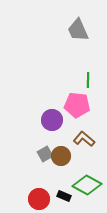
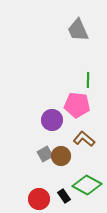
black rectangle: rotated 32 degrees clockwise
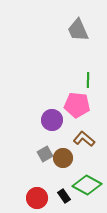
brown circle: moved 2 px right, 2 px down
red circle: moved 2 px left, 1 px up
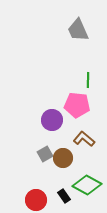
red circle: moved 1 px left, 2 px down
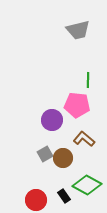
gray trapezoid: rotated 80 degrees counterclockwise
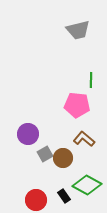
green line: moved 3 px right
purple circle: moved 24 px left, 14 px down
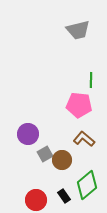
pink pentagon: moved 2 px right
brown circle: moved 1 px left, 2 px down
green diamond: rotated 68 degrees counterclockwise
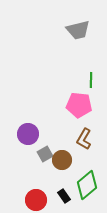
brown L-shape: rotated 100 degrees counterclockwise
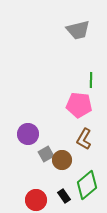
gray square: moved 1 px right
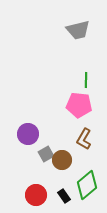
green line: moved 5 px left
red circle: moved 5 px up
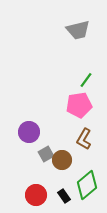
green line: rotated 35 degrees clockwise
pink pentagon: rotated 15 degrees counterclockwise
purple circle: moved 1 px right, 2 px up
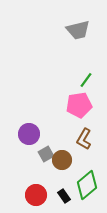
purple circle: moved 2 px down
